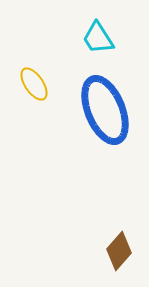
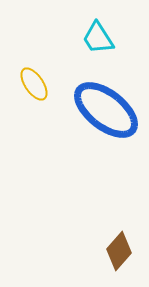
blue ellipse: moved 1 px right; rotated 30 degrees counterclockwise
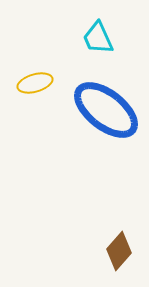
cyan trapezoid: rotated 9 degrees clockwise
yellow ellipse: moved 1 px right, 1 px up; rotated 72 degrees counterclockwise
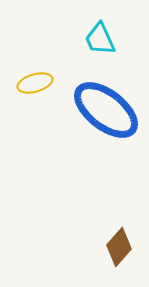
cyan trapezoid: moved 2 px right, 1 px down
brown diamond: moved 4 px up
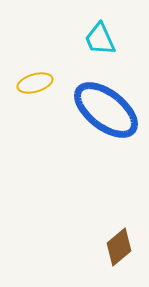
brown diamond: rotated 9 degrees clockwise
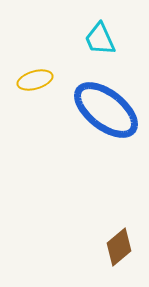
yellow ellipse: moved 3 px up
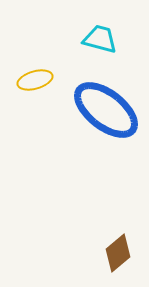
cyan trapezoid: rotated 129 degrees clockwise
brown diamond: moved 1 px left, 6 px down
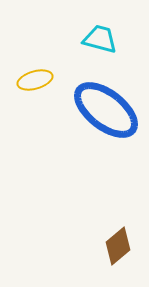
brown diamond: moved 7 px up
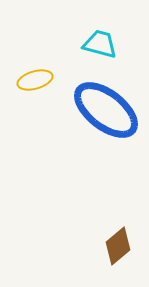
cyan trapezoid: moved 5 px down
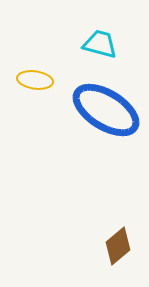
yellow ellipse: rotated 24 degrees clockwise
blue ellipse: rotated 6 degrees counterclockwise
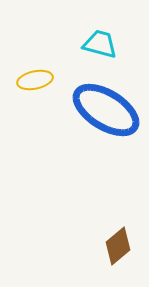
yellow ellipse: rotated 20 degrees counterclockwise
